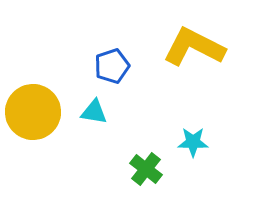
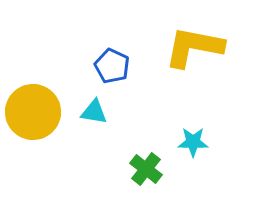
yellow L-shape: rotated 16 degrees counterclockwise
blue pentagon: rotated 28 degrees counterclockwise
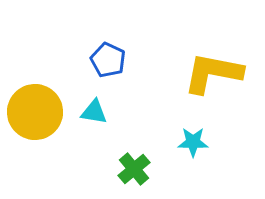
yellow L-shape: moved 19 px right, 26 px down
blue pentagon: moved 4 px left, 6 px up
yellow circle: moved 2 px right
green cross: moved 12 px left; rotated 12 degrees clockwise
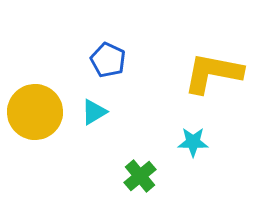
cyan triangle: rotated 40 degrees counterclockwise
green cross: moved 6 px right, 7 px down
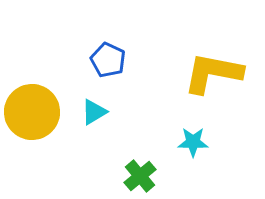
yellow circle: moved 3 px left
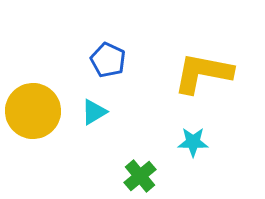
yellow L-shape: moved 10 px left
yellow circle: moved 1 px right, 1 px up
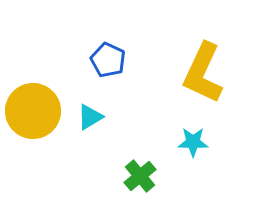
yellow L-shape: rotated 76 degrees counterclockwise
cyan triangle: moved 4 px left, 5 px down
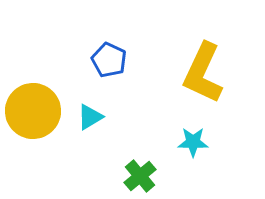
blue pentagon: moved 1 px right
